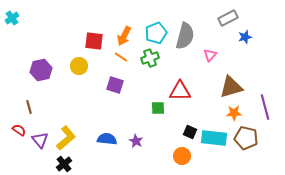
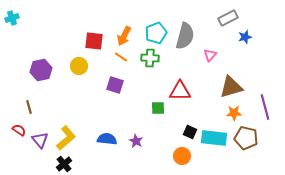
cyan cross: rotated 16 degrees clockwise
green cross: rotated 24 degrees clockwise
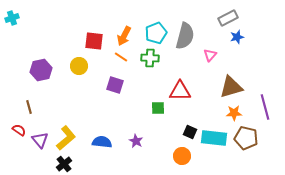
blue star: moved 8 px left
blue semicircle: moved 5 px left, 3 px down
